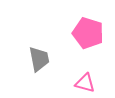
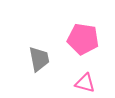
pink pentagon: moved 5 px left, 6 px down; rotated 8 degrees counterclockwise
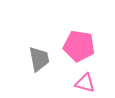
pink pentagon: moved 4 px left, 7 px down
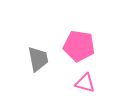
gray trapezoid: moved 1 px left
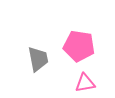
pink triangle: rotated 25 degrees counterclockwise
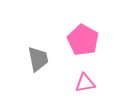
pink pentagon: moved 4 px right, 6 px up; rotated 20 degrees clockwise
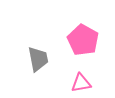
pink triangle: moved 4 px left
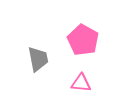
pink triangle: rotated 15 degrees clockwise
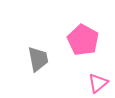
pink triangle: moved 17 px right; rotated 45 degrees counterclockwise
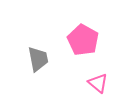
pink triangle: rotated 40 degrees counterclockwise
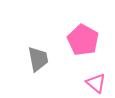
pink triangle: moved 2 px left
